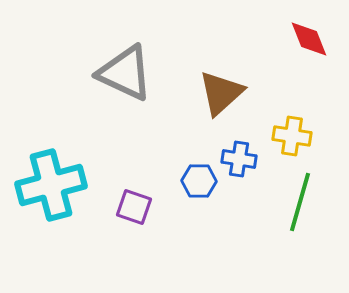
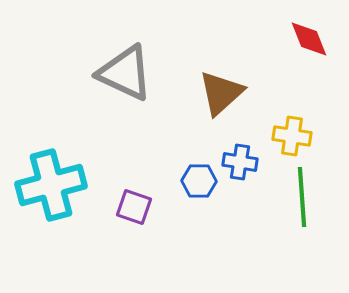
blue cross: moved 1 px right, 3 px down
green line: moved 2 px right, 5 px up; rotated 20 degrees counterclockwise
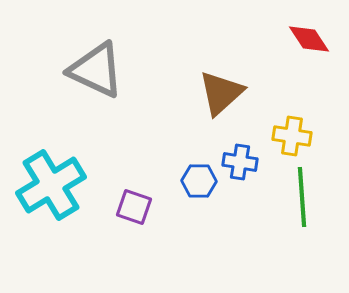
red diamond: rotated 12 degrees counterclockwise
gray triangle: moved 29 px left, 3 px up
cyan cross: rotated 16 degrees counterclockwise
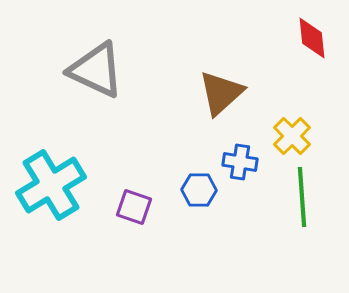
red diamond: moved 3 px right, 1 px up; rotated 27 degrees clockwise
yellow cross: rotated 36 degrees clockwise
blue hexagon: moved 9 px down
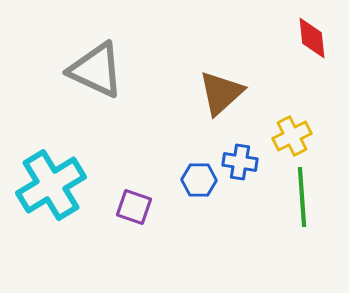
yellow cross: rotated 18 degrees clockwise
blue hexagon: moved 10 px up
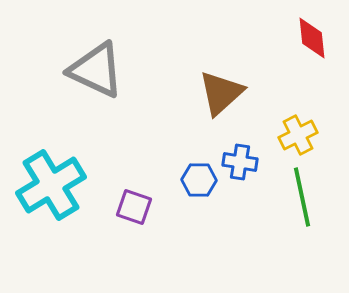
yellow cross: moved 6 px right, 1 px up
green line: rotated 8 degrees counterclockwise
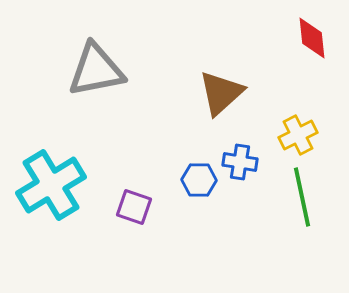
gray triangle: rotated 36 degrees counterclockwise
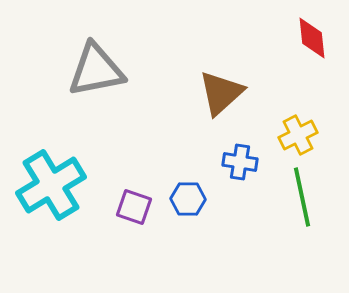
blue hexagon: moved 11 px left, 19 px down
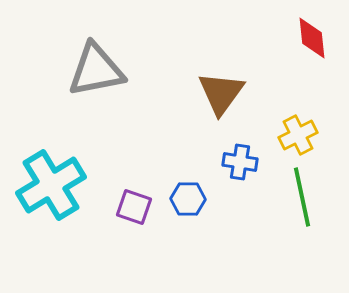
brown triangle: rotated 12 degrees counterclockwise
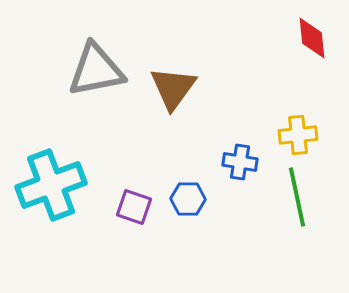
brown triangle: moved 48 px left, 5 px up
yellow cross: rotated 21 degrees clockwise
cyan cross: rotated 10 degrees clockwise
green line: moved 5 px left
